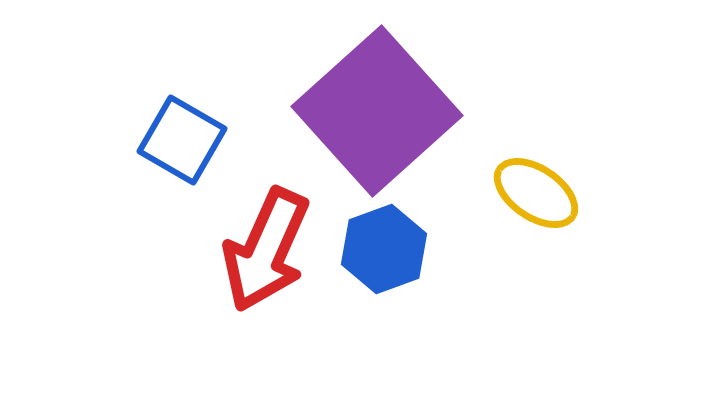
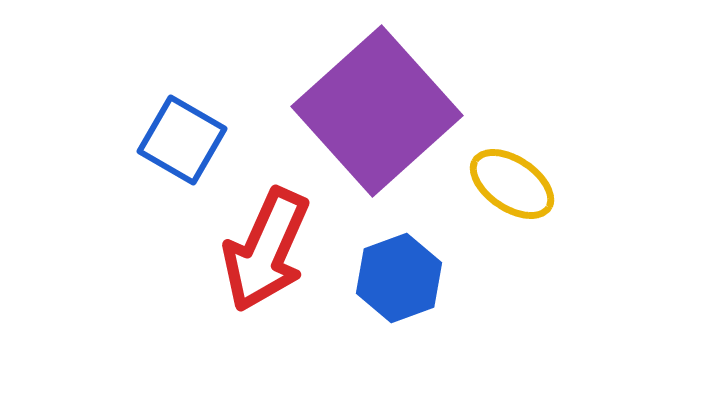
yellow ellipse: moved 24 px left, 9 px up
blue hexagon: moved 15 px right, 29 px down
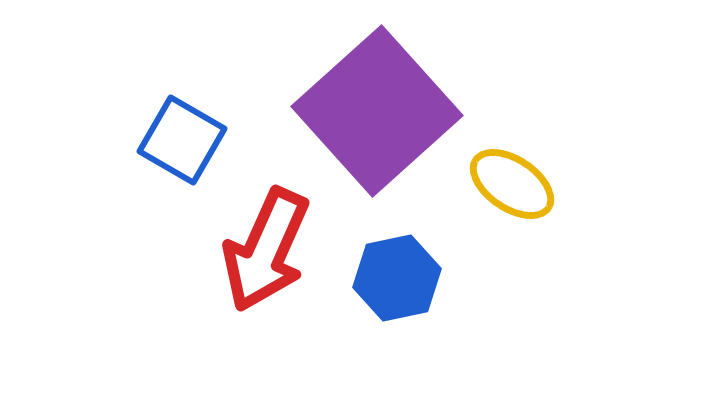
blue hexagon: moved 2 px left; rotated 8 degrees clockwise
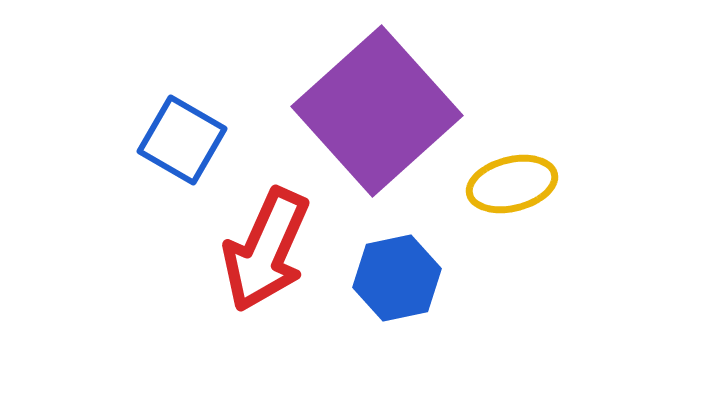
yellow ellipse: rotated 48 degrees counterclockwise
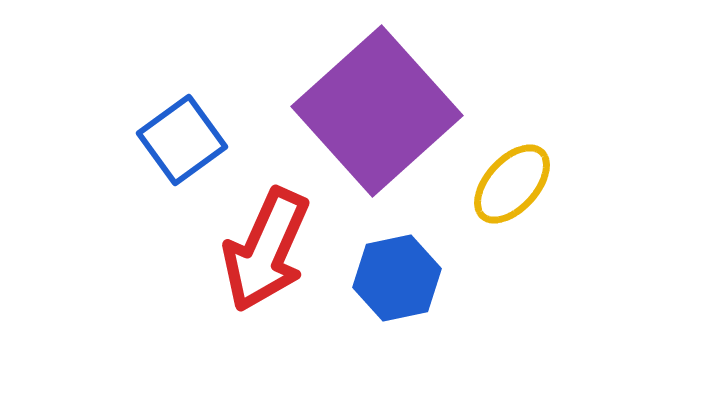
blue square: rotated 24 degrees clockwise
yellow ellipse: rotated 34 degrees counterclockwise
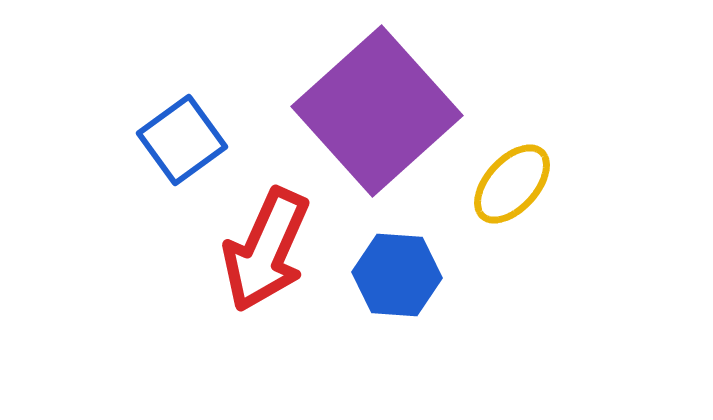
blue hexagon: moved 3 px up; rotated 16 degrees clockwise
